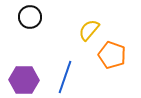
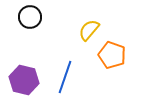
purple hexagon: rotated 12 degrees clockwise
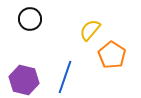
black circle: moved 2 px down
yellow semicircle: moved 1 px right
orange pentagon: rotated 12 degrees clockwise
